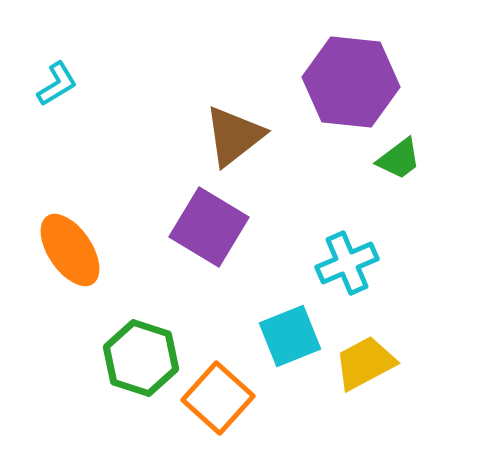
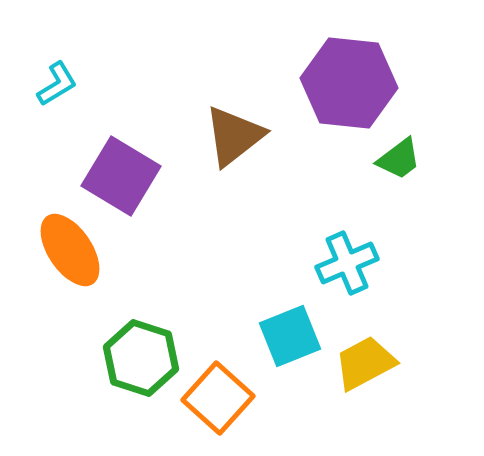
purple hexagon: moved 2 px left, 1 px down
purple square: moved 88 px left, 51 px up
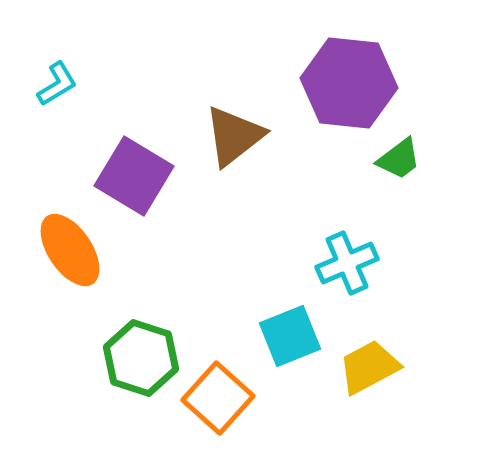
purple square: moved 13 px right
yellow trapezoid: moved 4 px right, 4 px down
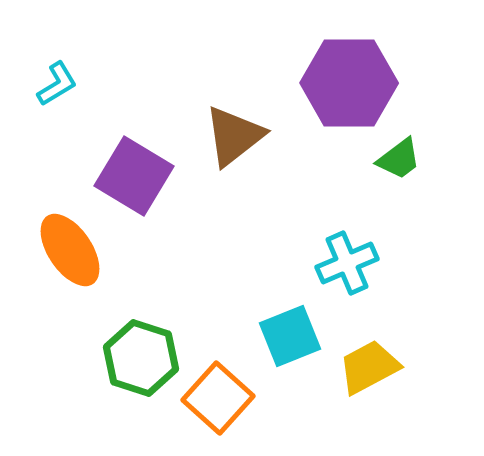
purple hexagon: rotated 6 degrees counterclockwise
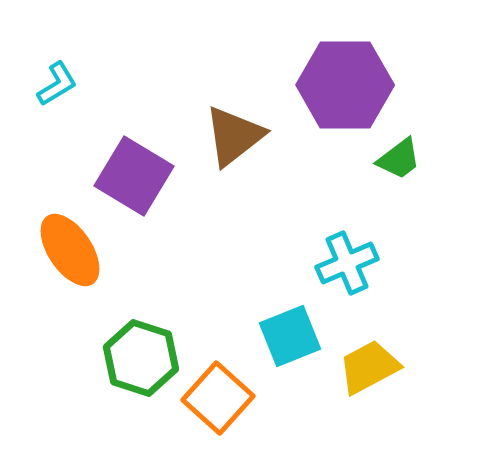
purple hexagon: moved 4 px left, 2 px down
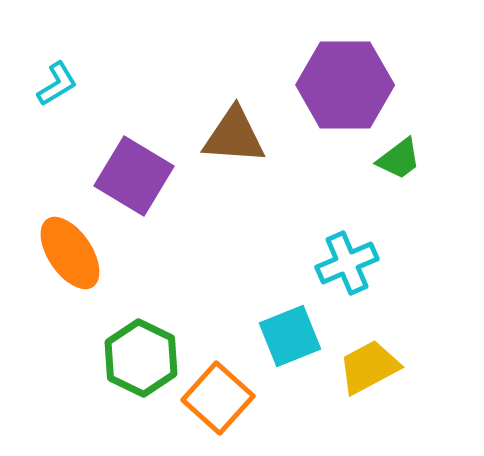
brown triangle: rotated 42 degrees clockwise
orange ellipse: moved 3 px down
green hexagon: rotated 8 degrees clockwise
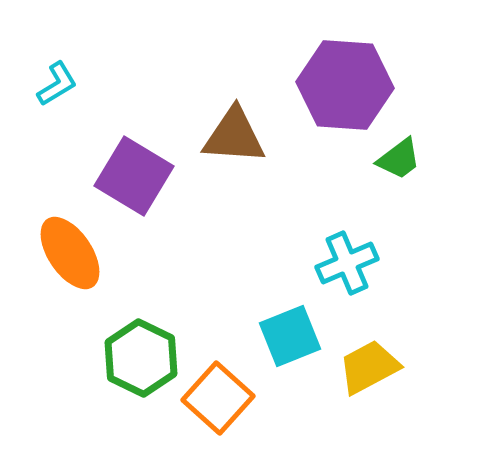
purple hexagon: rotated 4 degrees clockwise
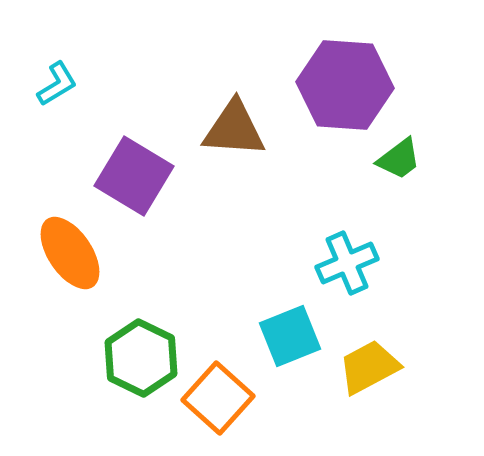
brown triangle: moved 7 px up
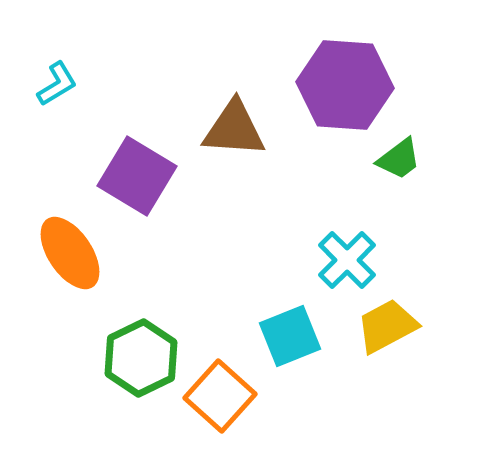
purple square: moved 3 px right
cyan cross: moved 3 px up; rotated 22 degrees counterclockwise
green hexagon: rotated 8 degrees clockwise
yellow trapezoid: moved 18 px right, 41 px up
orange square: moved 2 px right, 2 px up
